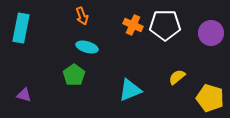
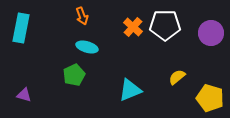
orange cross: moved 2 px down; rotated 18 degrees clockwise
green pentagon: rotated 10 degrees clockwise
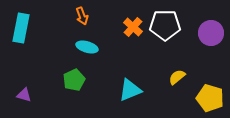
green pentagon: moved 5 px down
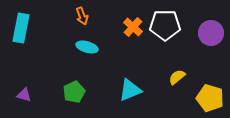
green pentagon: moved 12 px down
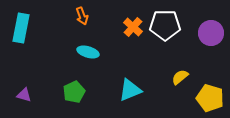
cyan ellipse: moved 1 px right, 5 px down
yellow semicircle: moved 3 px right
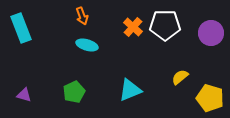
cyan rectangle: rotated 32 degrees counterclockwise
cyan ellipse: moved 1 px left, 7 px up
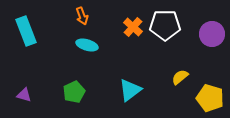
cyan rectangle: moved 5 px right, 3 px down
purple circle: moved 1 px right, 1 px down
cyan triangle: rotated 15 degrees counterclockwise
